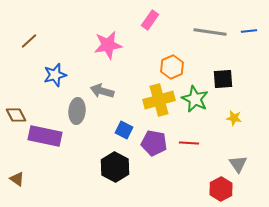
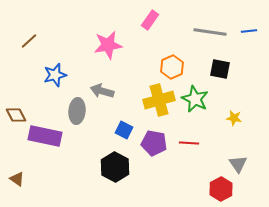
black square: moved 3 px left, 10 px up; rotated 15 degrees clockwise
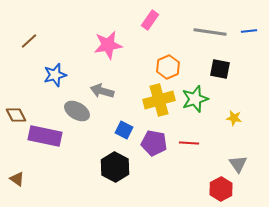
orange hexagon: moved 4 px left
green star: rotated 28 degrees clockwise
gray ellipse: rotated 65 degrees counterclockwise
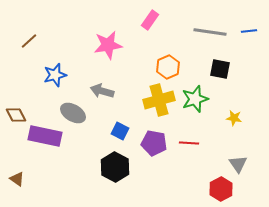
gray ellipse: moved 4 px left, 2 px down
blue square: moved 4 px left, 1 px down
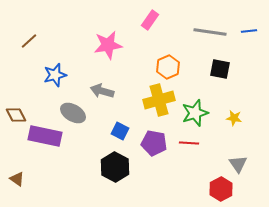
green star: moved 14 px down
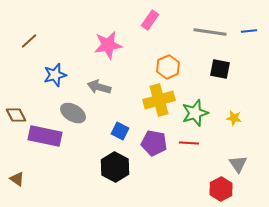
gray arrow: moved 3 px left, 4 px up
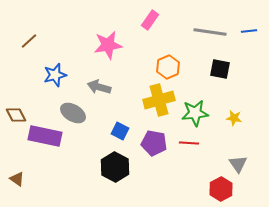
green star: rotated 12 degrees clockwise
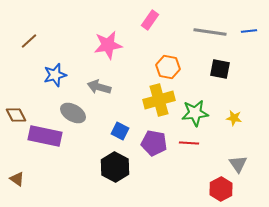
orange hexagon: rotated 25 degrees counterclockwise
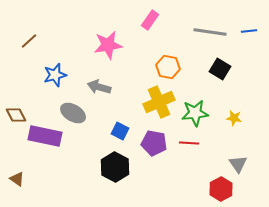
black square: rotated 20 degrees clockwise
yellow cross: moved 2 px down; rotated 8 degrees counterclockwise
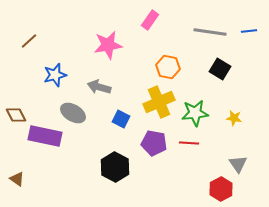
blue square: moved 1 px right, 12 px up
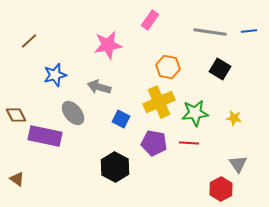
gray ellipse: rotated 20 degrees clockwise
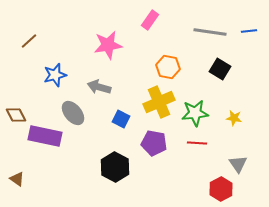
red line: moved 8 px right
